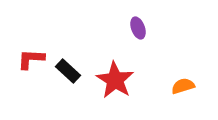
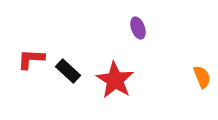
orange semicircle: moved 19 px right, 9 px up; rotated 85 degrees clockwise
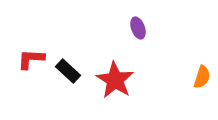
orange semicircle: rotated 40 degrees clockwise
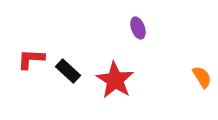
orange semicircle: rotated 50 degrees counterclockwise
